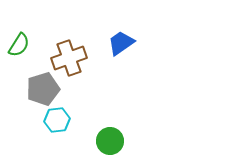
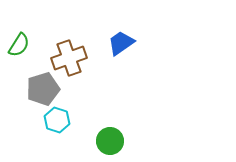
cyan hexagon: rotated 25 degrees clockwise
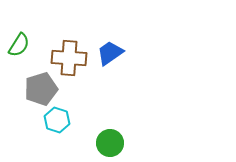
blue trapezoid: moved 11 px left, 10 px down
brown cross: rotated 24 degrees clockwise
gray pentagon: moved 2 px left
green circle: moved 2 px down
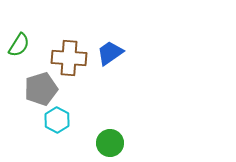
cyan hexagon: rotated 10 degrees clockwise
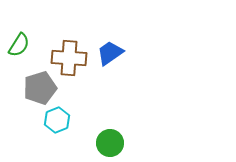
gray pentagon: moved 1 px left, 1 px up
cyan hexagon: rotated 10 degrees clockwise
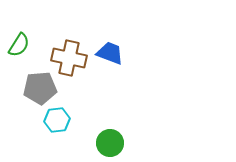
blue trapezoid: rotated 56 degrees clockwise
brown cross: rotated 8 degrees clockwise
gray pentagon: rotated 12 degrees clockwise
cyan hexagon: rotated 15 degrees clockwise
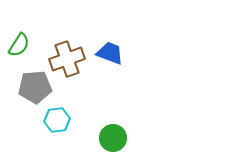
brown cross: moved 2 px left, 1 px down; rotated 32 degrees counterclockwise
gray pentagon: moved 5 px left, 1 px up
green circle: moved 3 px right, 5 px up
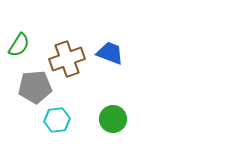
green circle: moved 19 px up
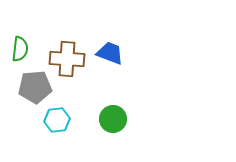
green semicircle: moved 1 px right, 4 px down; rotated 25 degrees counterclockwise
brown cross: rotated 24 degrees clockwise
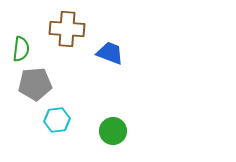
green semicircle: moved 1 px right
brown cross: moved 30 px up
gray pentagon: moved 3 px up
green circle: moved 12 px down
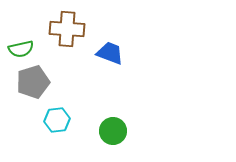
green semicircle: rotated 70 degrees clockwise
gray pentagon: moved 2 px left, 2 px up; rotated 12 degrees counterclockwise
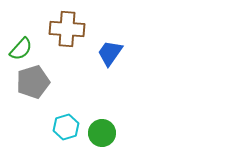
green semicircle: rotated 35 degrees counterclockwise
blue trapezoid: rotated 76 degrees counterclockwise
cyan hexagon: moved 9 px right, 7 px down; rotated 10 degrees counterclockwise
green circle: moved 11 px left, 2 px down
